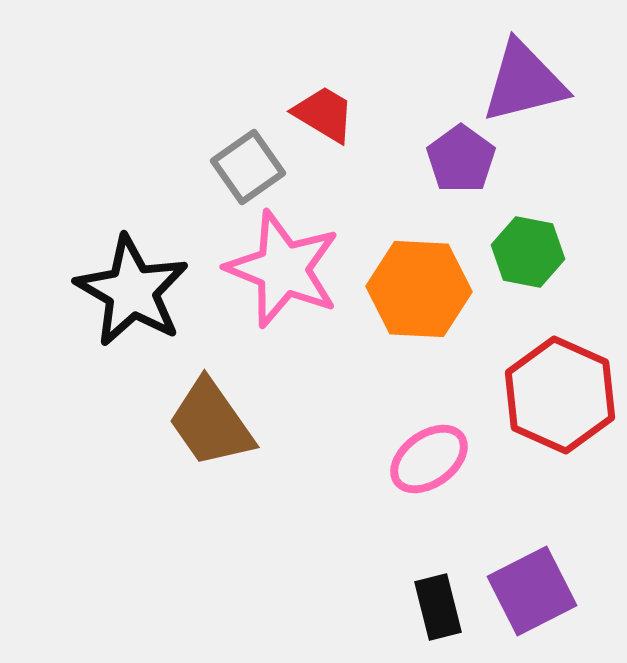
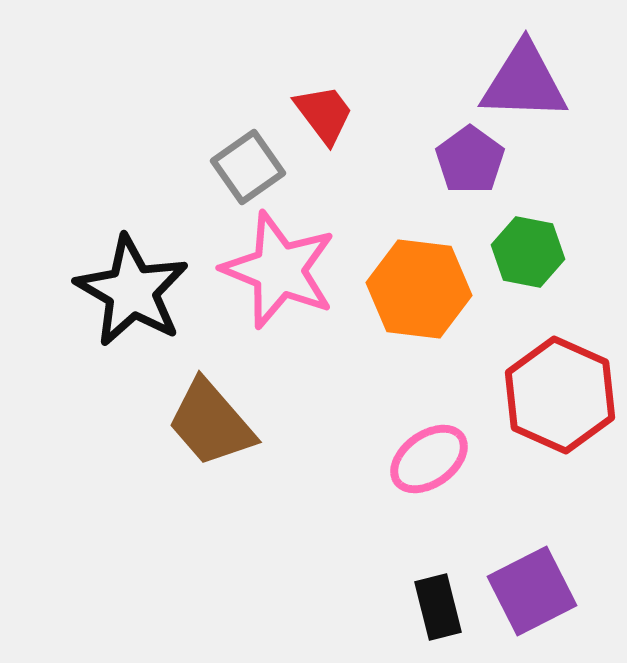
purple triangle: rotated 16 degrees clockwise
red trapezoid: rotated 22 degrees clockwise
purple pentagon: moved 9 px right, 1 px down
pink star: moved 4 px left, 1 px down
orange hexagon: rotated 4 degrees clockwise
brown trapezoid: rotated 6 degrees counterclockwise
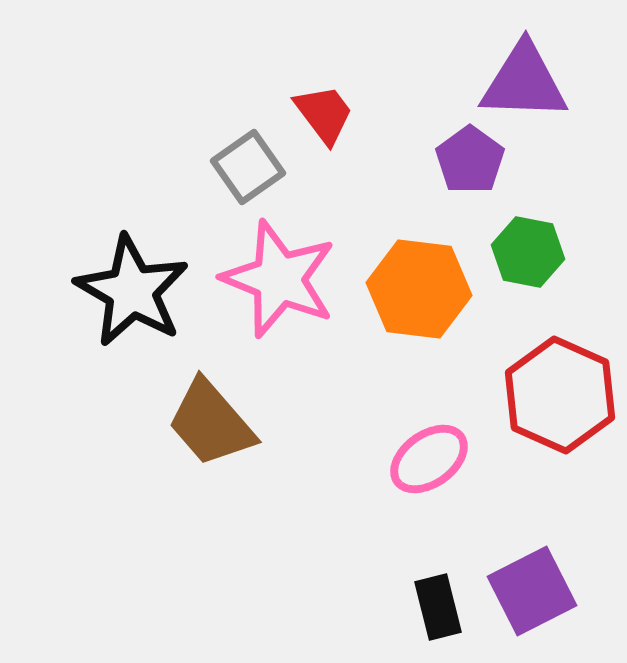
pink star: moved 9 px down
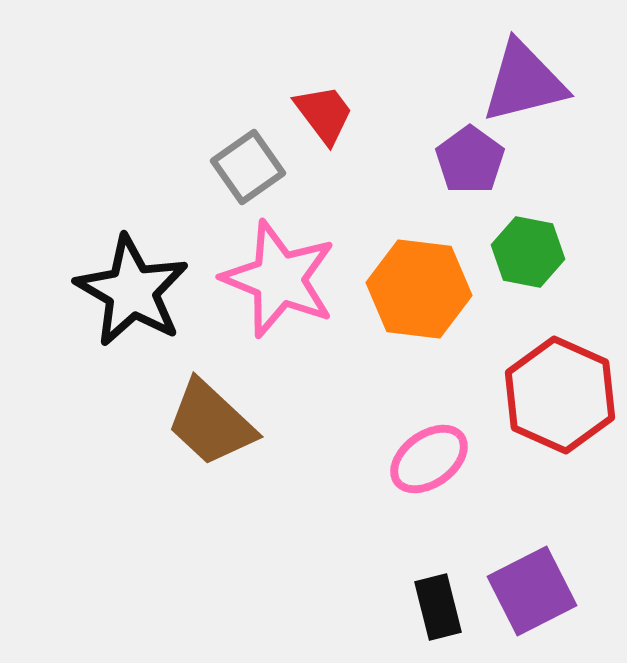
purple triangle: rotated 16 degrees counterclockwise
brown trapezoid: rotated 6 degrees counterclockwise
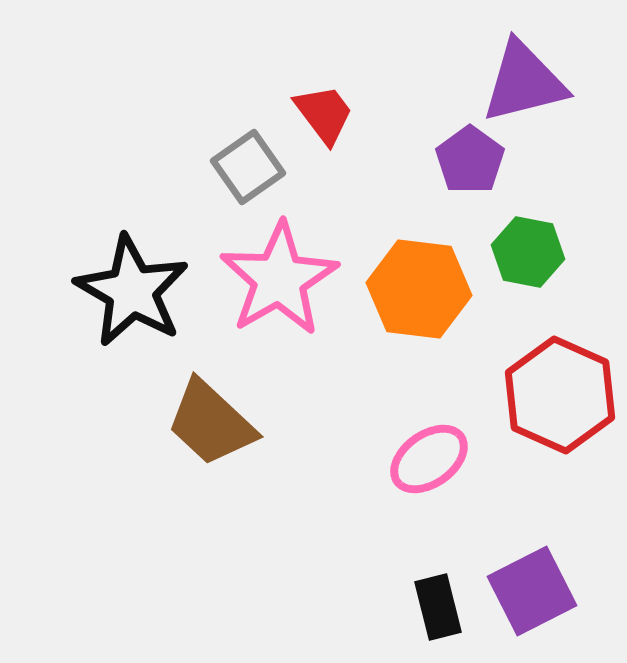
pink star: rotated 20 degrees clockwise
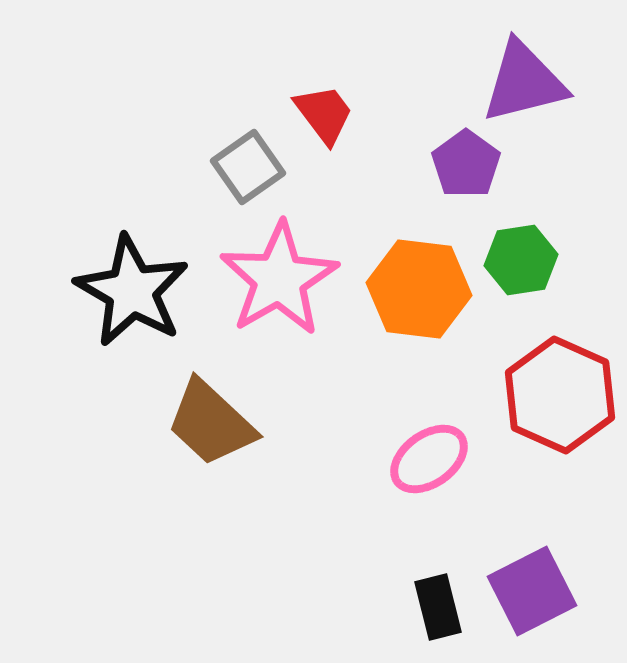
purple pentagon: moved 4 px left, 4 px down
green hexagon: moved 7 px left, 8 px down; rotated 20 degrees counterclockwise
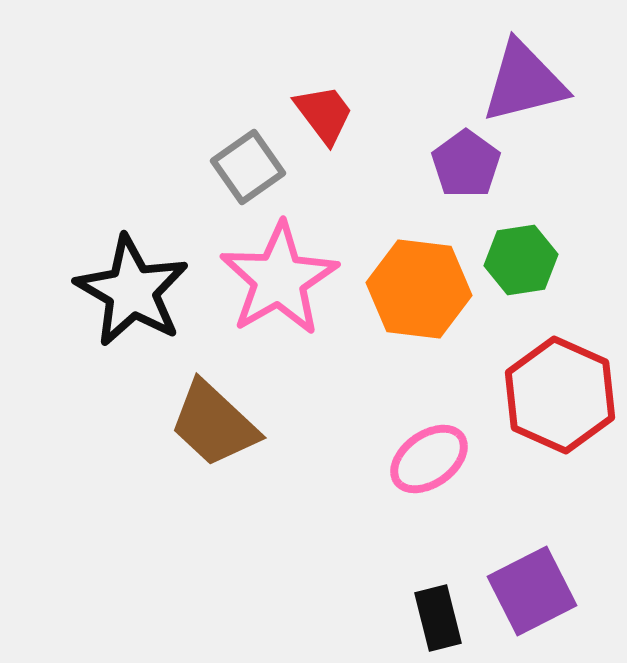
brown trapezoid: moved 3 px right, 1 px down
black rectangle: moved 11 px down
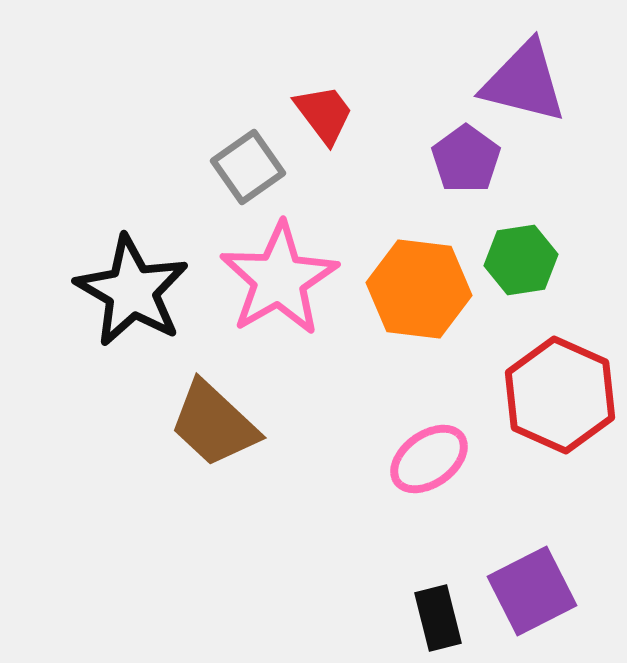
purple triangle: rotated 28 degrees clockwise
purple pentagon: moved 5 px up
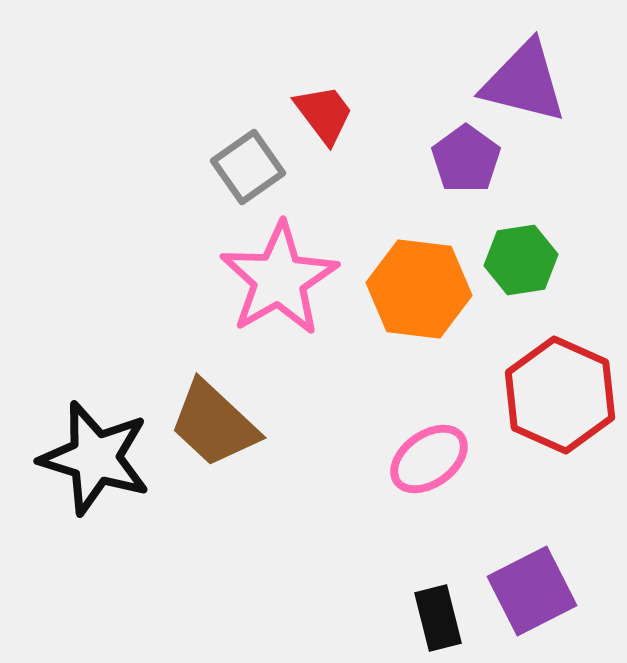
black star: moved 37 px left, 167 px down; rotated 13 degrees counterclockwise
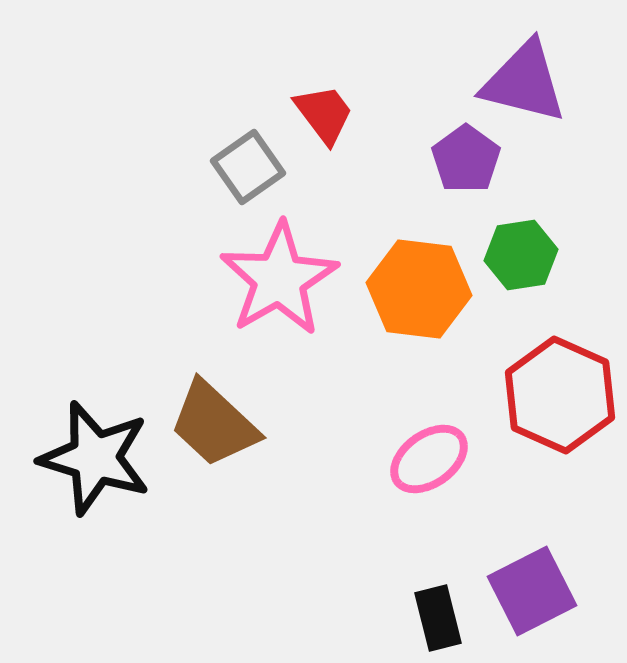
green hexagon: moved 5 px up
